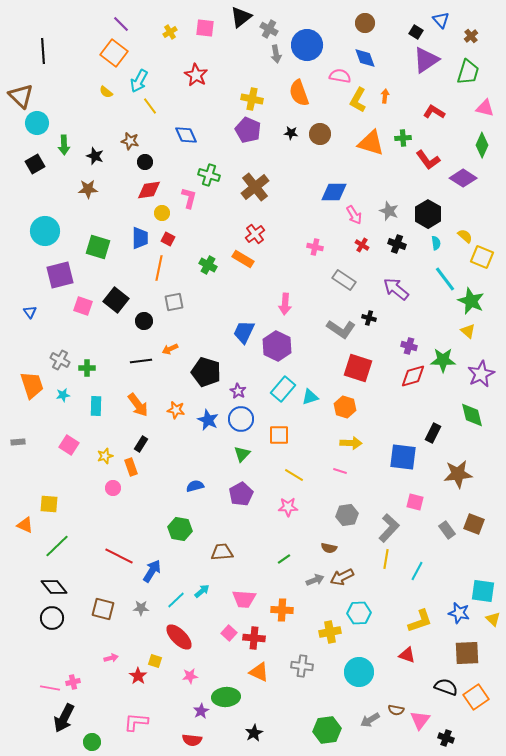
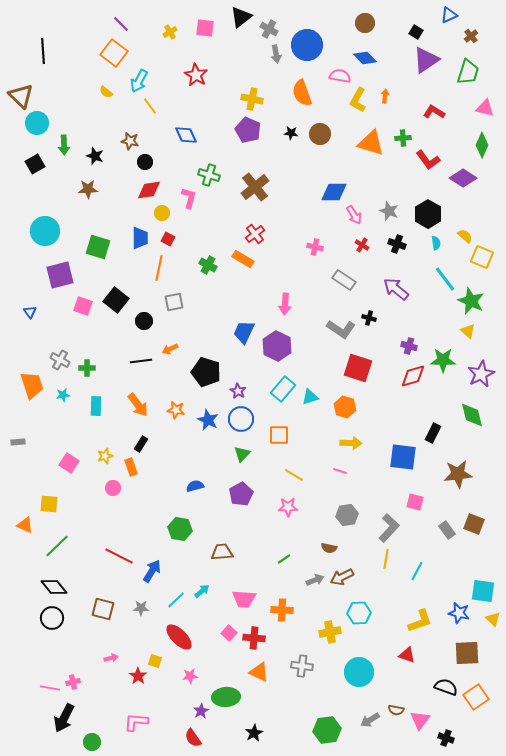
blue triangle at (441, 20): moved 8 px right, 5 px up; rotated 48 degrees clockwise
blue diamond at (365, 58): rotated 25 degrees counterclockwise
orange semicircle at (299, 93): moved 3 px right
pink square at (69, 445): moved 18 px down
red semicircle at (192, 740): moved 1 px right, 2 px up; rotated 48 degrees clockwise
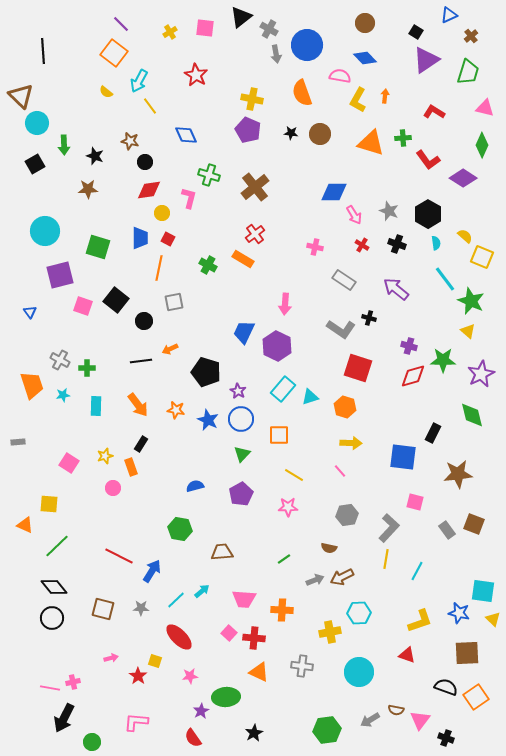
pink line at (340, 471): rotated 32 degrees clockwise
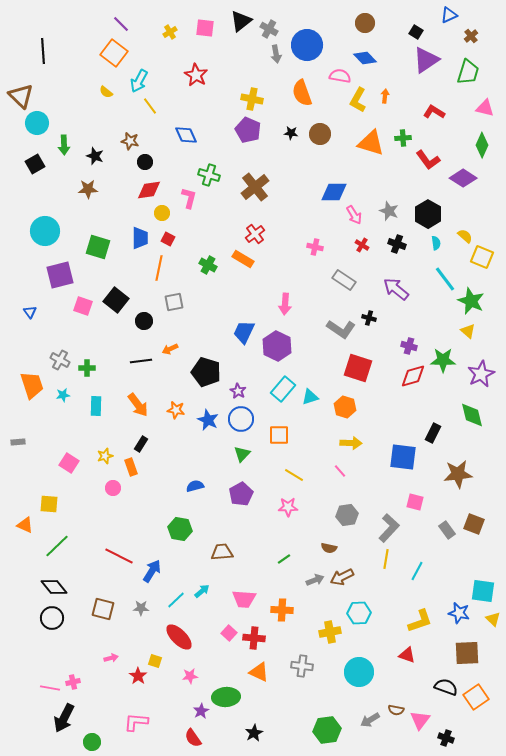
black triangle at (241, 17): moved 4 px down
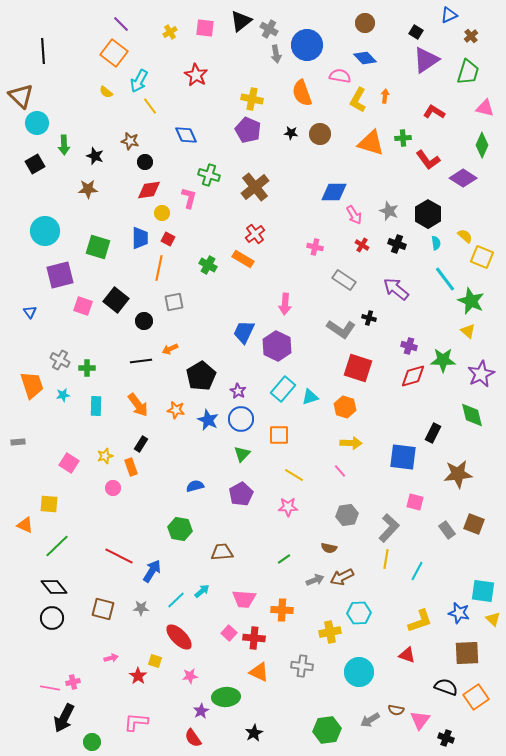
black pentagon at (206, 372): moved 5 px left, 4 px down; rotated 24 degrees clockwise
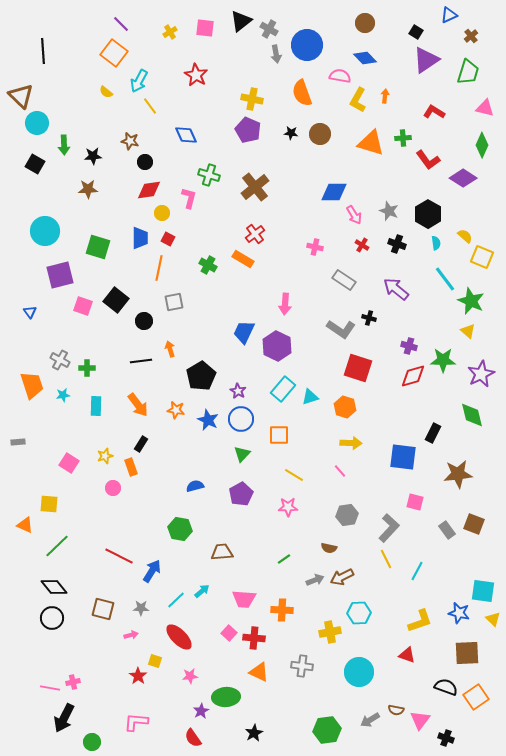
black star at (95, 156): moved 2 px left; rotated 24 degrees counterclockwise
black square at (35, 164): rotated 30 degrees counterclockwise
orange arrow at (170, 349): rotated 98 degrees clockwise
yellow line at (386, 559): rotated 36 degrees counterclockwise
pink arrow at (111, 658): moved 20 px right, 23 px up
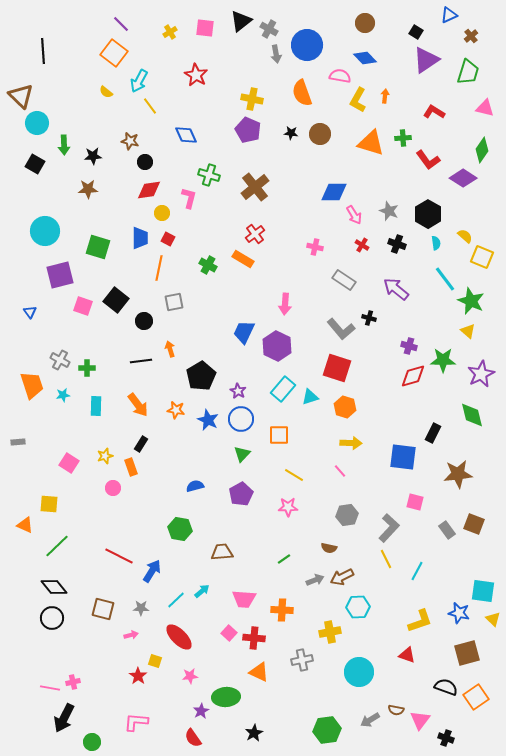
green diamond at (482, 145): moved 5 px down; rotated 10 degrees clockwise
gray L-shape at (341, 329): rotated 16 degrees clockwise
red square at (358, 368): moved 21 px left
cyan hexagon at (359, 613): moved 1 px left, 6 px up
brown square at (467, 653): rotated 12 degrees counterclockwise
gray cross at (302, 666): moved 6 px up; rotated 20 degrees counterclockwise
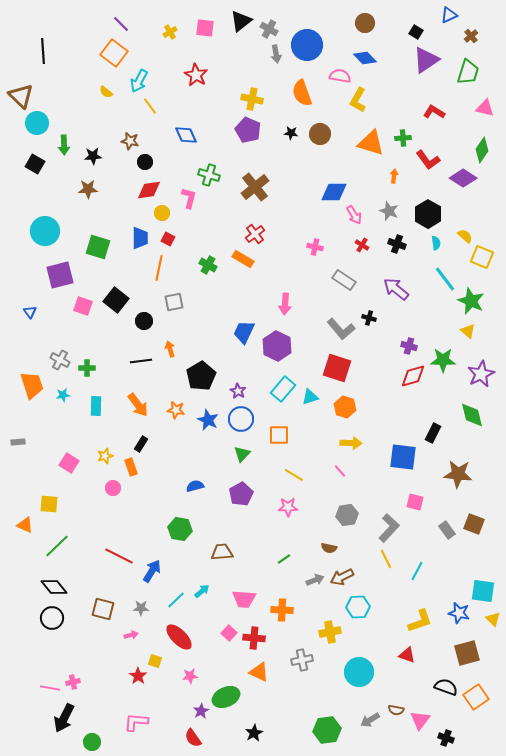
orange arrow at (385, 96): moved 9 px right, 80 px down
brown star at (458, 474): rotated 12 degrees clockwise
green ellipse at (226, 697): rotated 20 degrees counterclockwise
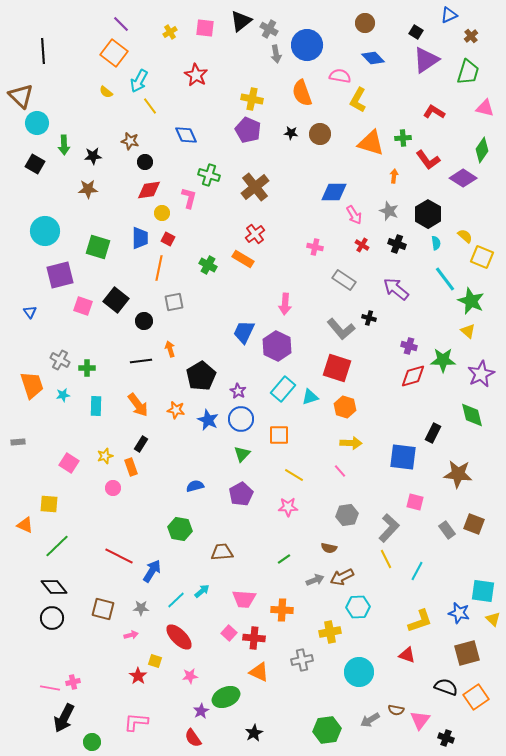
blue diamond at (365, 58): moved 8 px right
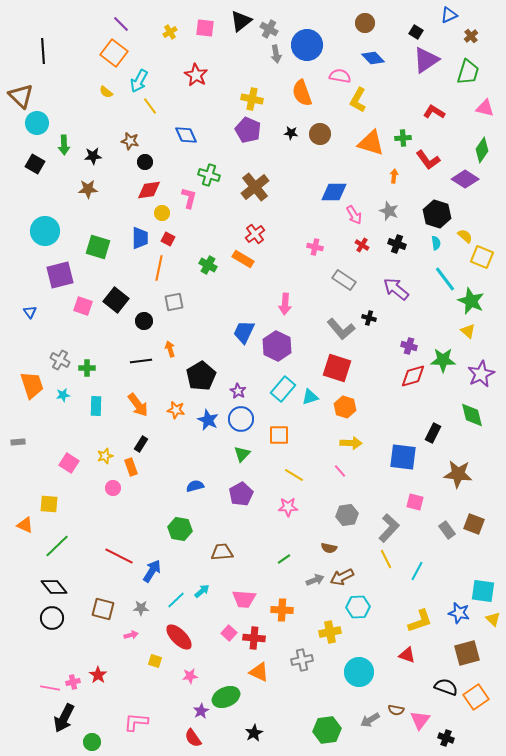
purple diamond at (463, 178): moved 2 px right, 1 px down
black hexagon at (428, 214): moved 9 px right; rotated 12 degrees counterclockwise
red star at (138, 676): moved 40 px left, 1 px up
